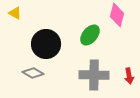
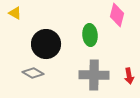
green ellipse: rotated 45 degrees counterclockwise
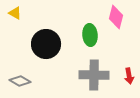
pink diamond: moved 1 px left, 2 px down
gray diamond: moved 13 px left, 8 px down
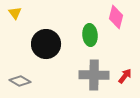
yellow triangle: rotated 24 degrees clockwise
red arrow: moved 4 px left; rotated 133 degrees counterclockwise
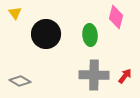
black circle: moved 10 px up
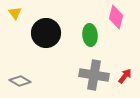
black circle: moved 1 px up
gray cross: rotated 8 degrees clockwise
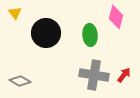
red arrow: moved 1 px left, 1 px up
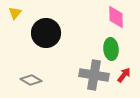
yellow triangle: rotated 16 degrees clockwise
pink diamond: rotated 15 degrees counterclockwise
green ellipse: moved 21 px right, 14 px down
gray diamond: moved 11 px right, 1 px up
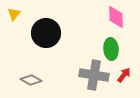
yellow triangle: moved 1 px left, 1 px down
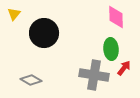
black circle: moved 2 px left
red arrow: moved 7 px up
